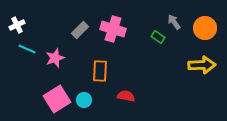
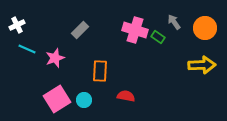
pink cross: moved 22 px right, 1 px down
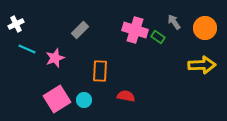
white cross: moved 1 px left, 1 px up
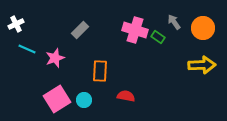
orange circle: moved 2 px left
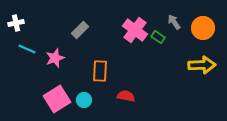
white cross: moved 1 px up; rotated 14 degrees clockwise
pink cross: rotated 20 degrees clockwise
